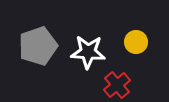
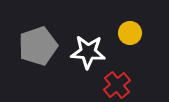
yellow circle: moved 6 px left, 9 px up
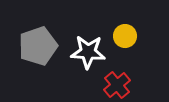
yellow circle: moved 5 px left, 3 px down
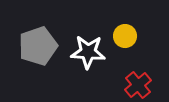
red cross: moved 21 px right
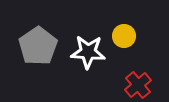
yellow circle: moved 1 px left
gray pentagon: rotated 15 degrees counterclockwise
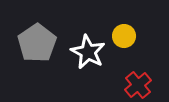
gray pentagon: moved 1 px left, 3 px up
white star: rotated 24 degrees clockwise
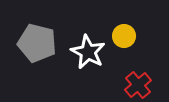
gray pentagon: rotated 24 degrees counterclockwise
